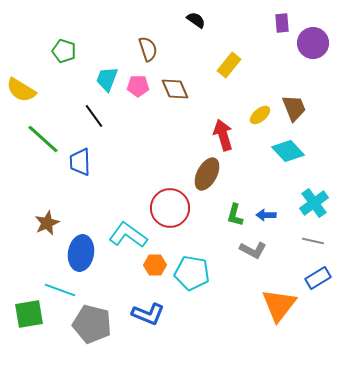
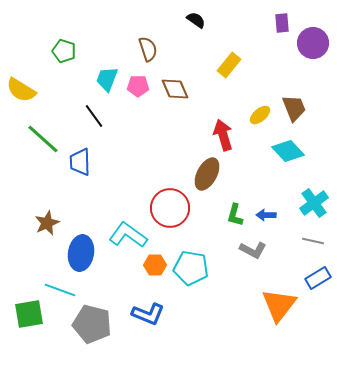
cyan pentagon: moved 1 px left, 5 px up
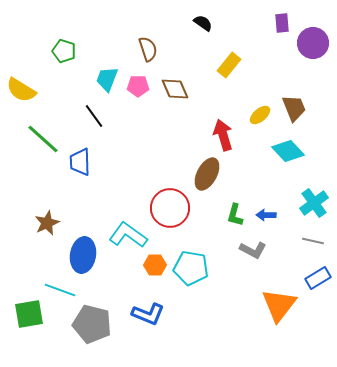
black semicircle: moved 7 px right, 3 px down
blue ellipse: moved 2 px right, 2 px down
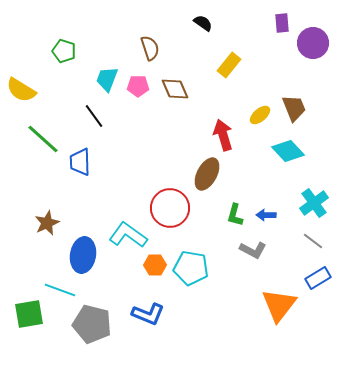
brown semicircle: moved 2 px right, 1 px up
gray line: rotated 25 degrees clockwise
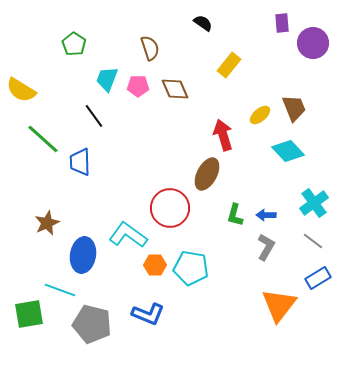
green pentagon: moved 10 px right, 7 px up; rotated 15 degrees clockwise
gray L-shape: moved 13 px right, 3 px up; rotated 88 degrees counterclockwise
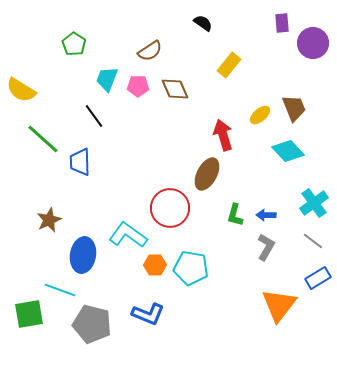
brown semicircle: moved 3 px down; rotated 75 degrees clockwise
brown star: moved 2 px right, 3 px up
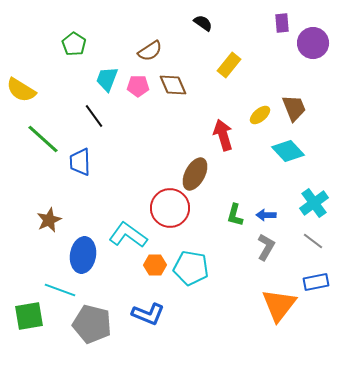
brown diamond: moved 2 px left, 4 px up
brown ellipse: moved 12 px left
blue rectangle: moved 2 px left, 4 px down; rotated 20 degrees clockwise
green square: moved 2 px down
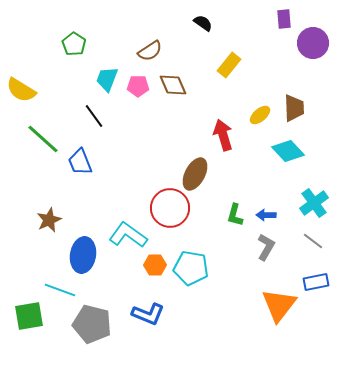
purple rectangle: moved 2 px right, 4 px up
brown trapezoid: rotated 20 degrees clockwise
blue trapezoid: rotated 20 degrees counterclockwise
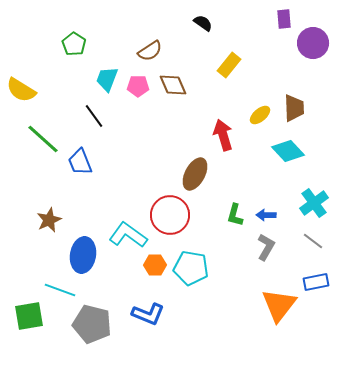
red circle: moved 7 px down
